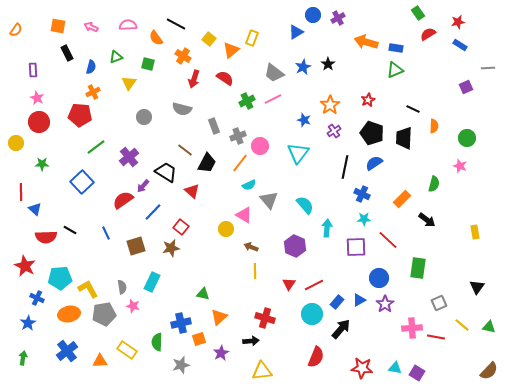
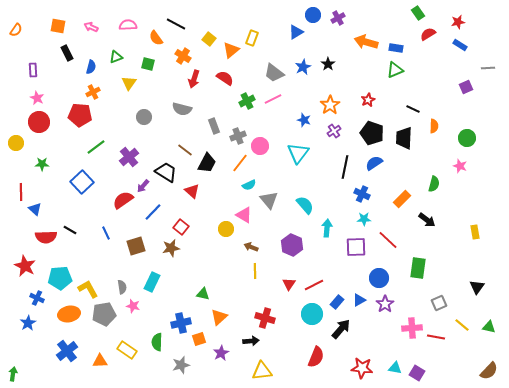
purple hexagon at (295, 246): moved 3 px left, 1 px up
green arrow at (23, 358): moved 10 px left, 16 px down
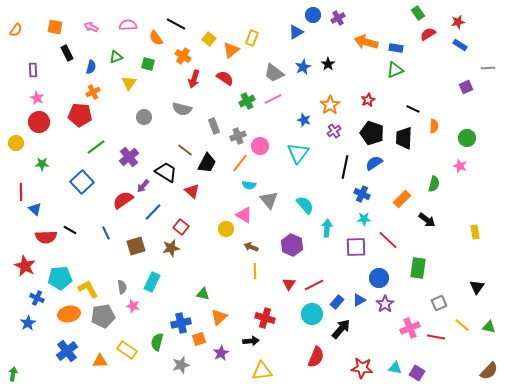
orange square at (58, 26): moved 3 px left, 1 px down
cyan semicircle at (249, 185): rotated 32 degrees clockwise
gray pentagon at (104, 314): moved 1 px left, 2 px down
pink cross at (412, 328): moved 2 px left; rotated 18 degrees counterclockwise
green semicircle at (157, 342): rotated 12 degrees clockwise
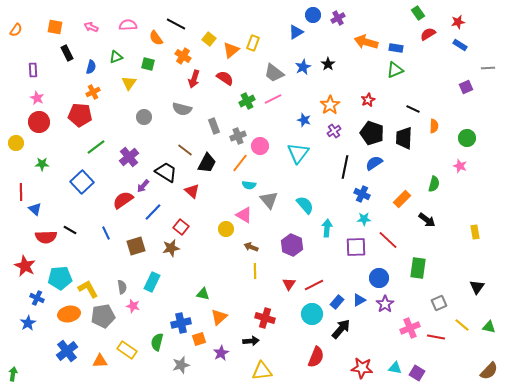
yellow rectangle at (252, 38): moved 1 px right, 5 px down
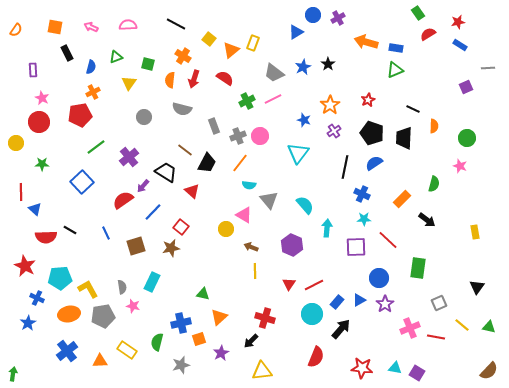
orange semicircle at (156, 38): moved 14 px right, 42 px down; rotated 42 degrees clockwise
pink star at (37, 98): moved 5 px right
red pentagon at (80, 115): rotated 15 degrees counterclockwise
pink circle at (260, 146): moved 10 px up
black arrow at (251, 341): rotated 140 degrees clockwise
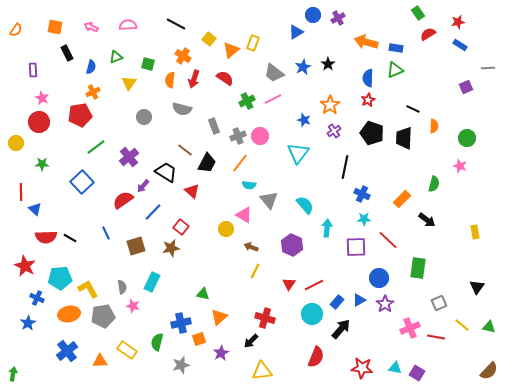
blue semicircle at (374, 163): moved 6 px left, 85 px up; rotated 54 degrees counterclockwise
black line at (70, 230): moved 8 px down
yellow line at (255, 271): rotated 28 degrees clockwise
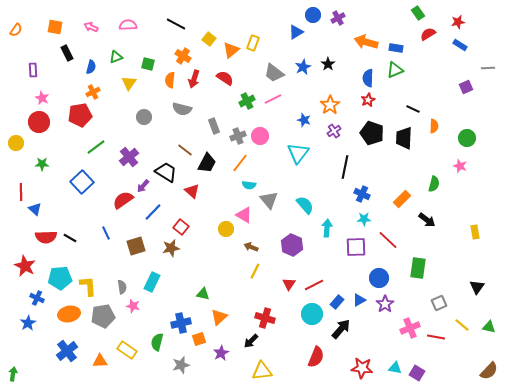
yellow L-shape at (88, 289): moved 3 px up; rotated 25 degrees clockwise
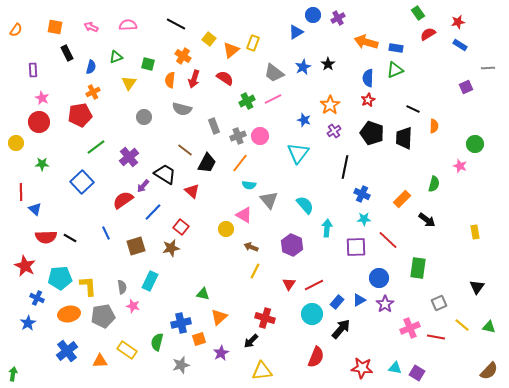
green circle at (467, 138): moved 8 px right, 6 px down
black trapezoid at (166, 172): moved 1 px left, 2 px down
cyan rectangle at (152, 282): moved 2 px left, 1 px up
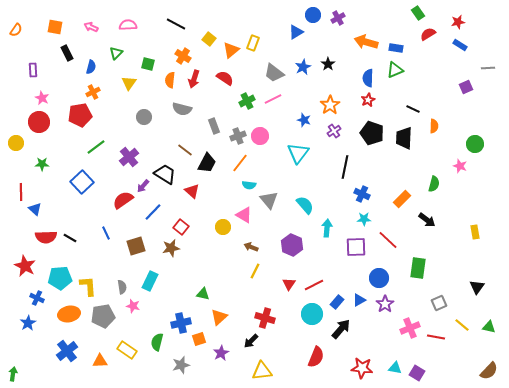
green triangle at (116, 57): moved 4 px up; rotated 24 degrees counterclockwise
yellow circle at (226, 229): moved 3 px left, 2 px up
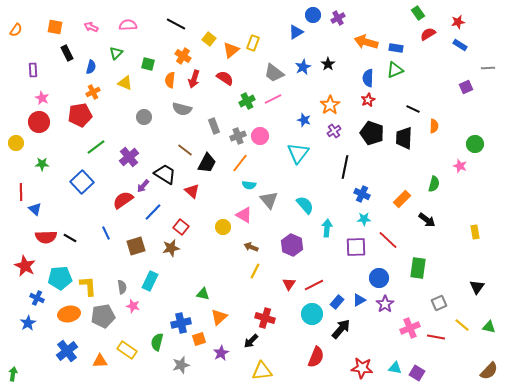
yellow triangle at (129, 83): moved 4 px left; rotated 42 degrees counterclockwise
